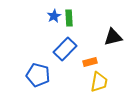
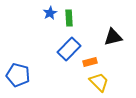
blue star: moved 4 px left, 3 px up
blue rectangle: moved 4 px right
blue pentagon: moved 20 px left
yellow trapezoid: rotated 55 degrees counterclockwise
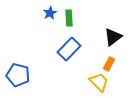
black triangle: rotated 24 degrees counterclockwise
orange rectangle: moved 19 px right, 2 px down; rotated 48 degrees counterclockwise
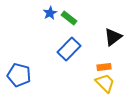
green rectangle: rotated 49 degrees counterclockwise
orange rectangle: moved 5 px left, 3 px down; rotated 56 degrees clockwise
blue pentagon: moved 1 px right
yellow trapezoid: moved 6 px right, 1 px down
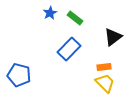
green rectangle: moved 6 px right
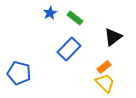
orange rectangle: rotated 32 degrees counterclockwise
blue pentagon: moved 2 px up
